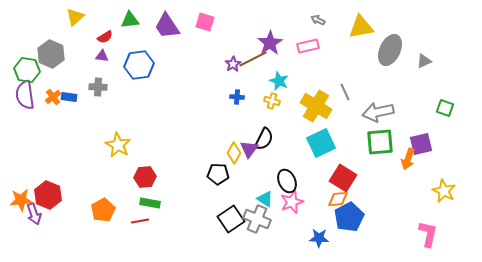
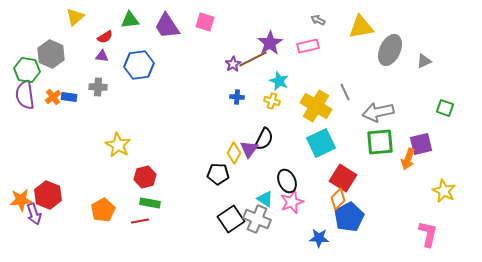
red hexagon at (145, 177): rotated 10 degrees counterclockwise
orange diamond at (338, 199): rotated 40 degrees counterclockwise
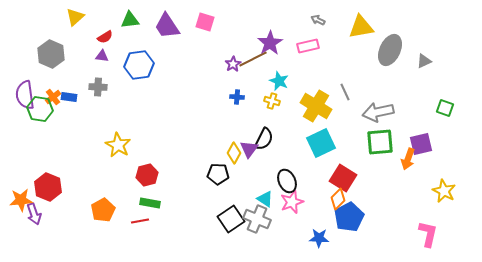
green hexagon at (27, 70): moved 13 px right, 39 px down
red hexagon at (145, 177): moved 2 px right, 2 px up
red hexagon at (48, 195): moved 8 px up
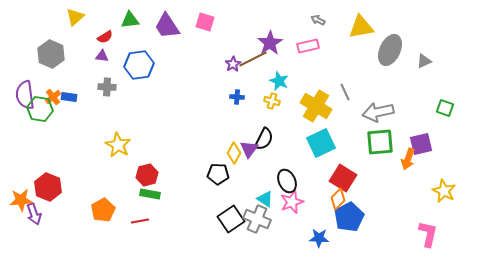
gray cross at (98, 87): moved 9 px right
green rectangle at (150, 203): moved 9 px up
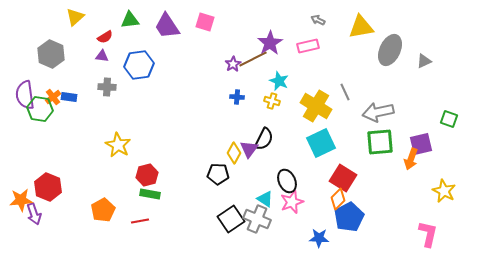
green square at (445, 108): moved 4 px right, 11 px down
orange arrow at (408, 159): moved 3 px right
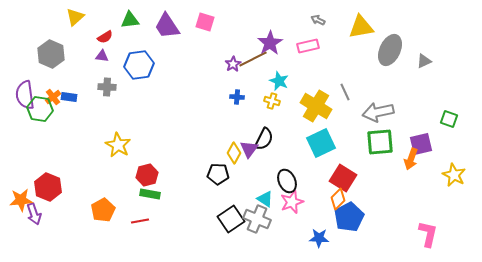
yellow star at (444, 191): moved 10 px right, 16 px up
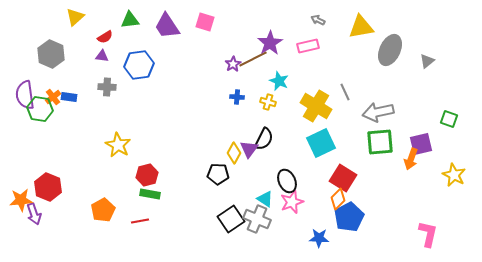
gray triangle at (424, 61): moved 3 px right; rotated 14 degrees counterclockwise
yellow cross at (272, 101): moved 4 px left, 1 px down
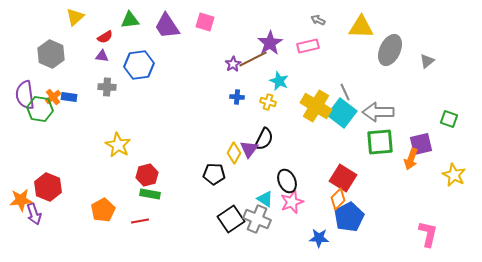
yellow triangle at (361, 27): rotated 12 degrees clockwise
gray arrow at (378, 112): rotated 12 degrees clockwise
cyan square at (321, 143): moved 21 px right, 30 px up; rotated 28 degrees counterclockwise
black pentagon at (218, 174): moved 4 px left
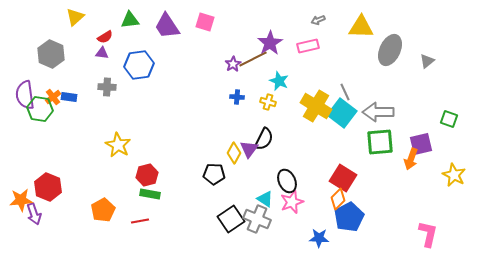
gray arrow at (318, 20): rotated 48 degrees counterclockwise
purple triangle at (102, 56): moved 3 px up
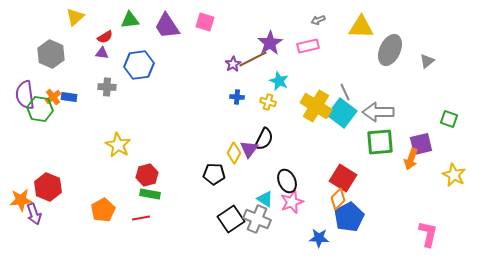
red line at (140, 221): moved 1 px right, 3 px up
